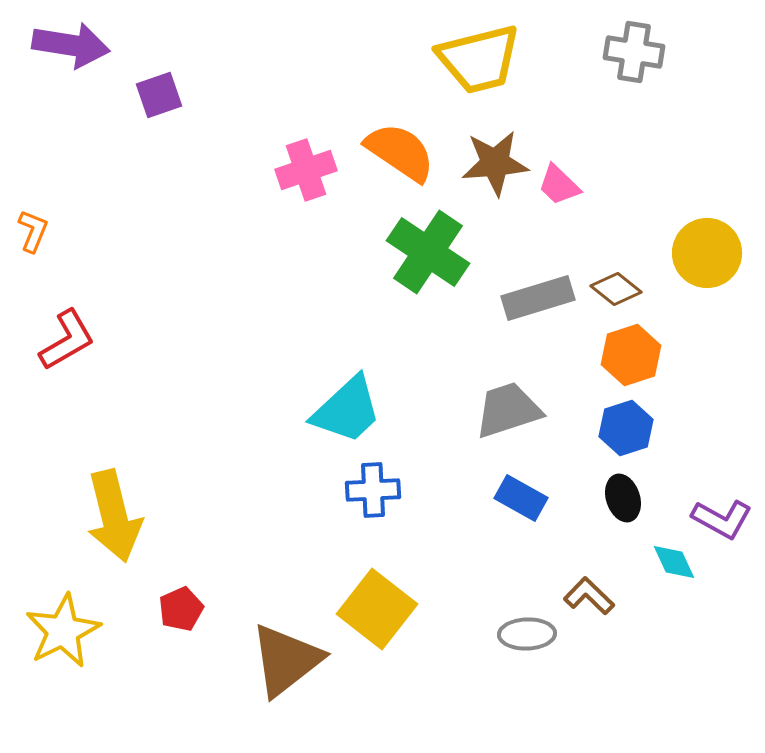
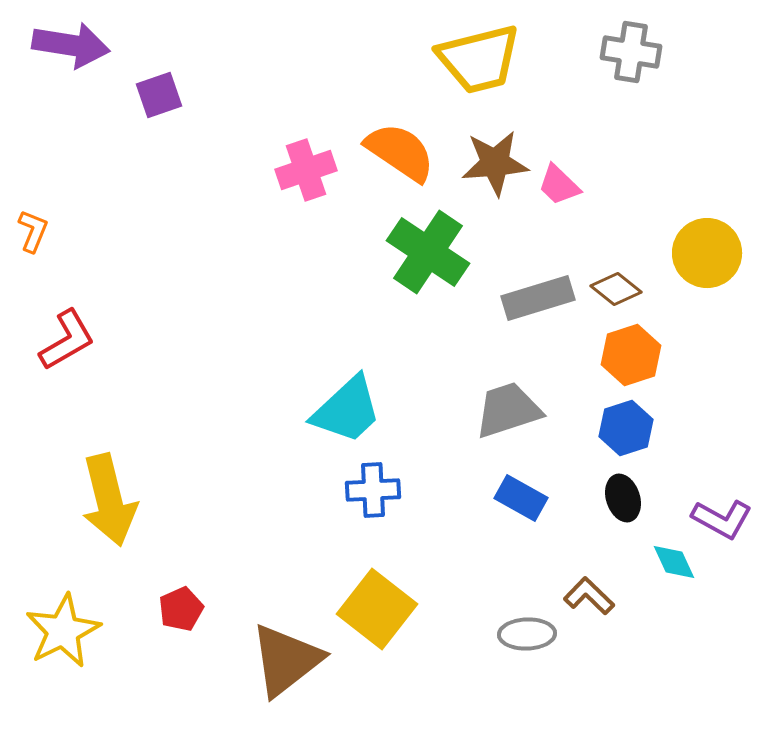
gray cross: moved 3 px left
yellow arrow: moved 5 px left, 16 px up
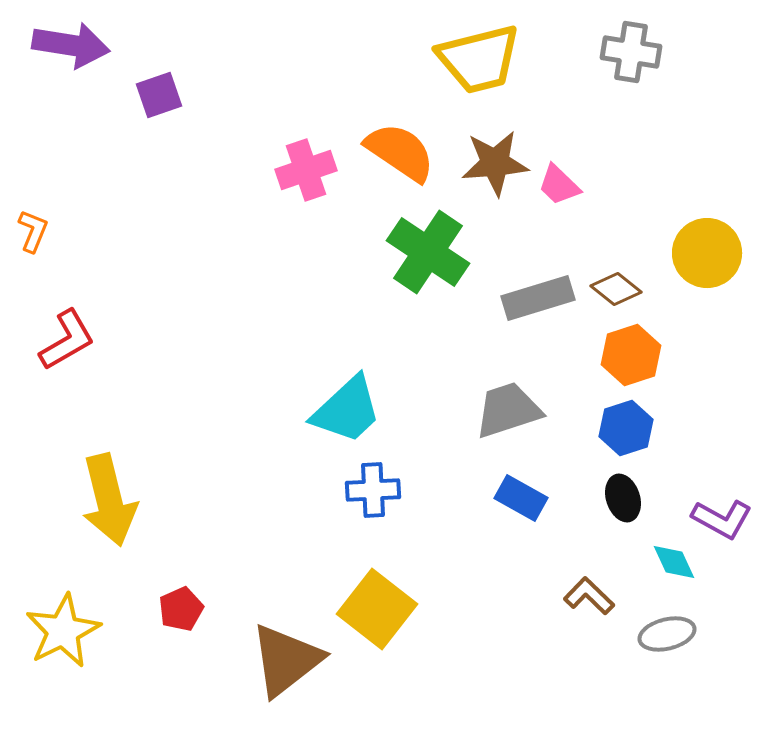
gray ellipse: moved 140 px right; rotated 12 degrees counterclockwise
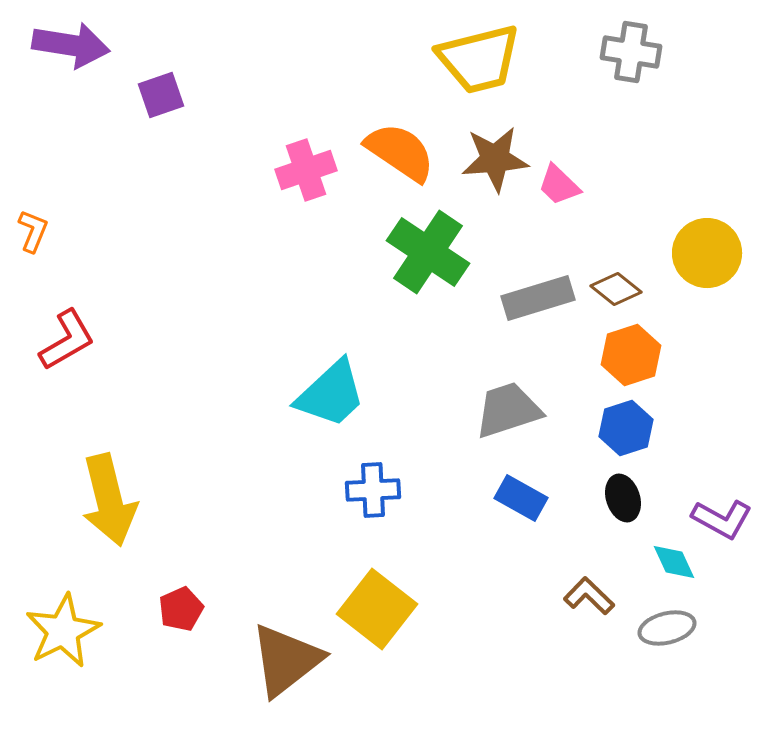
purple square: moved 2 px right
brown star: moved 4 px up
cyan trapezoid: moved 16 px left, 16 px up
gray ellipse: moved 6 px up
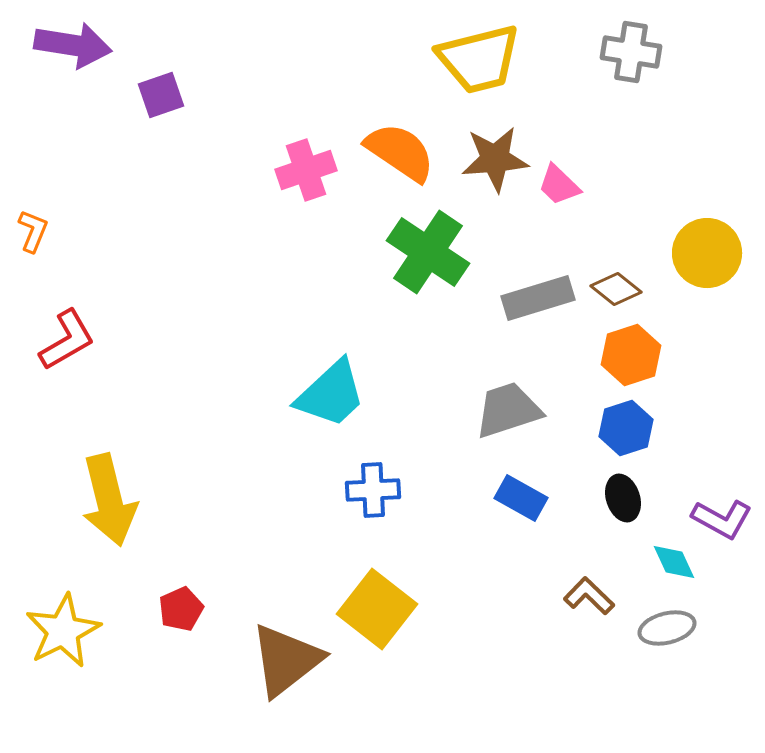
purple arrow: moved 2 px right
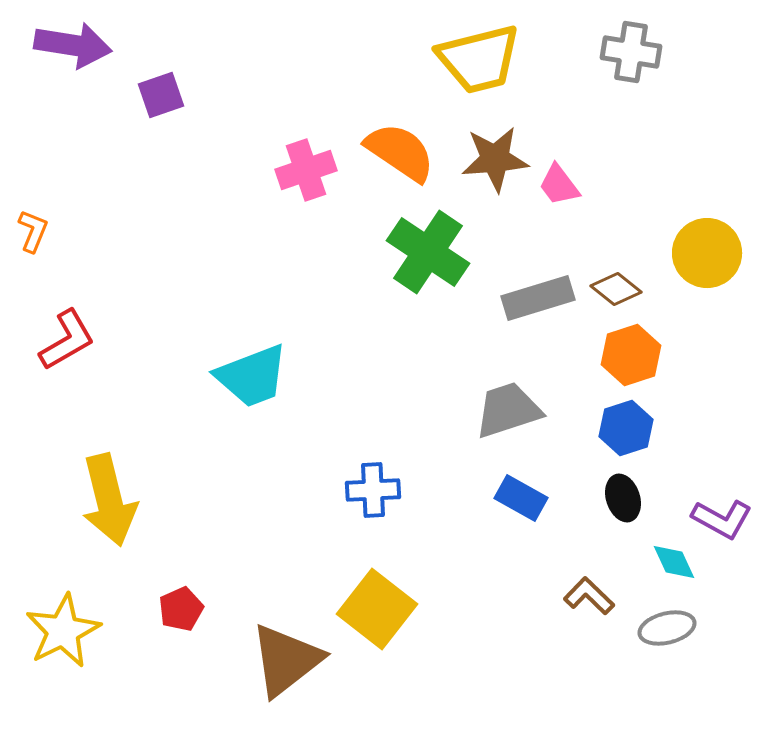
pink trapezoid: rotated 9 degrees clockwise
cyan trapezoid: moved 79 px left, 18 px up; rotated 22 degrees clockwise
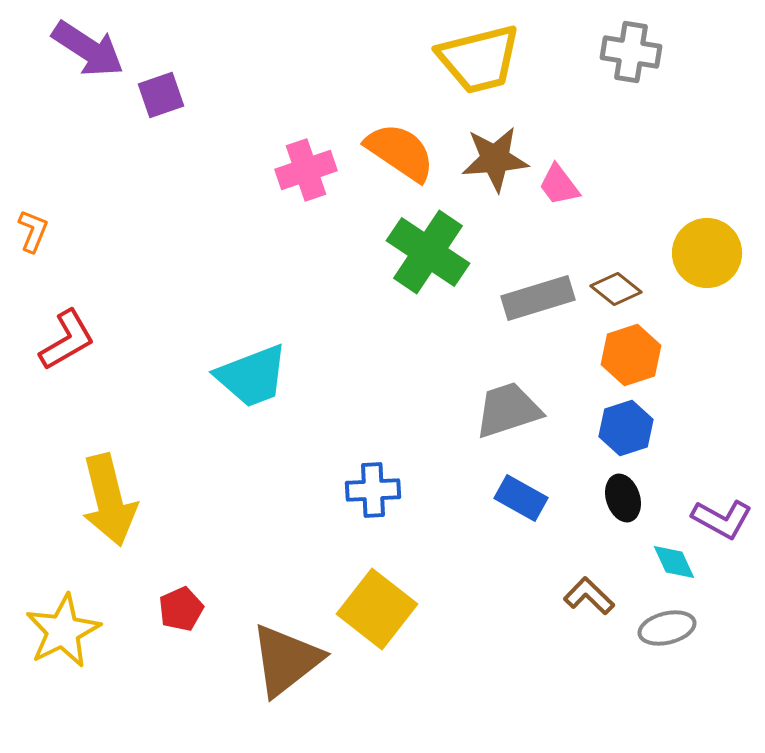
purple arrow: moved 15 px right, 4 px down; rotated 24 degrees clockwise
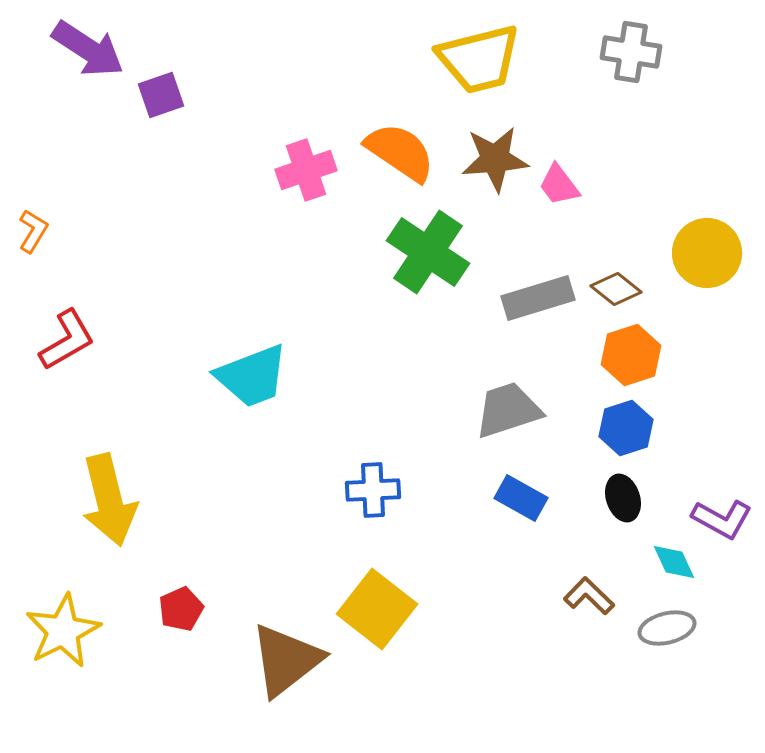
orange L-shape: rotated 9 degrees clockwise
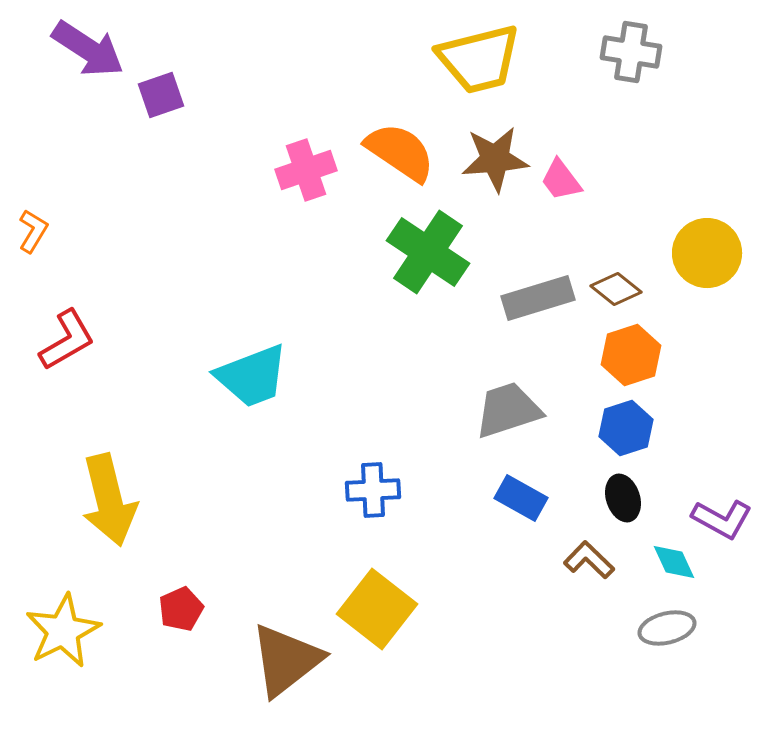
pink trapezoid: moved 2 px right, 5 px up
brown L-shape: moved 36 px up
